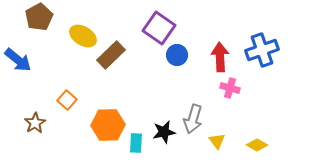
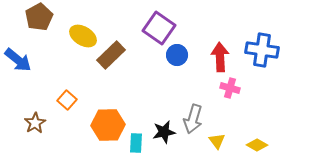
blue cross: rotated 28 degrees clockwise
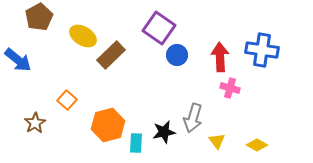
gray arrow: moved 1 px up
orange hexagon: rotated 12 degrees counterclockwise
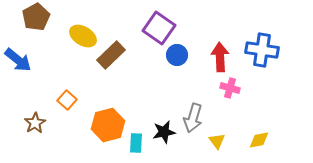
brown pentagon: moved 3 px left
yellow diamond: moved 2 px right, 5 px up; rotated 40 degrees counterclockwise
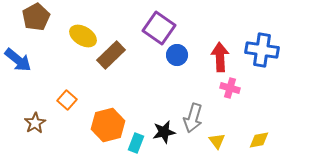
cyan rectangle: rotated 18 degrees clockwise
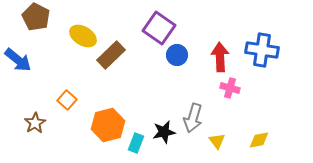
brown pentagon: rotated 16 degrees counterclockwise
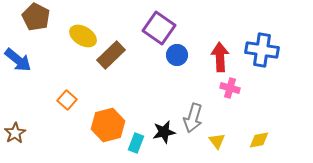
brown star: moved 20 px left, 10 px down
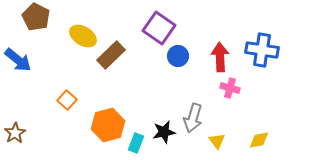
blue circle: moved 1 px right, 1 px down
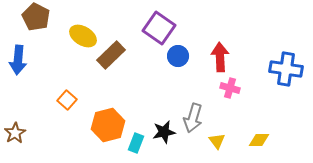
blue cross: moved 24 px right, 19 px down
blue arrow: rotated 56 degrees clockwise
yellow diamond: rotated 10 degrees clockwise
